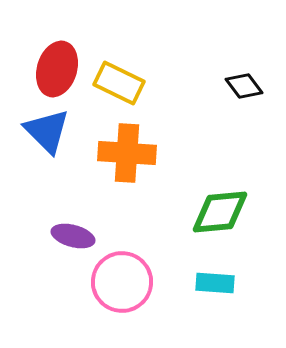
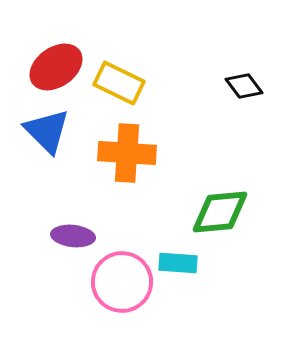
red ellipse: moved 1 px left, 2 px up; rotated 38 degrees clockwise
purple ellipse: rotated 9 degrees counterclockwise
cyan rectangle: moved 37 px left, 20 px up
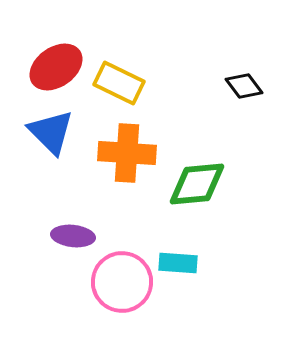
blue triangle: moved 4 px right, 1 px down
green diamond: moved 23 px left, 28 px up
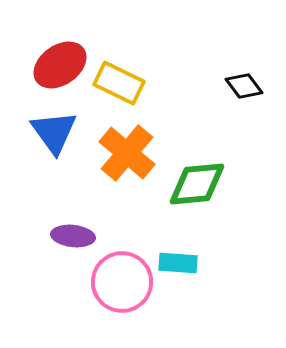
red ellipse: moved 4 px right, 2 px up
blue triangle: moved 3 px right; rotated 9 degrees clockwise
orange cross: rotated 36 degrees clockwise
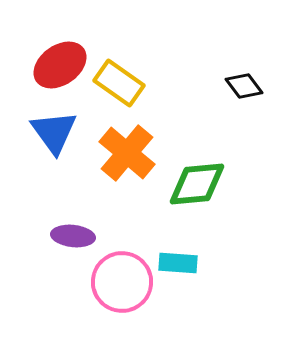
yellow rectangle: rotated 9 degrees clockwise
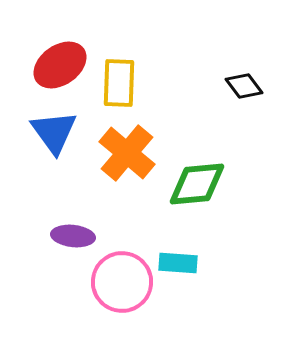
yellow rectangle: rotated 57 degrees clockwise
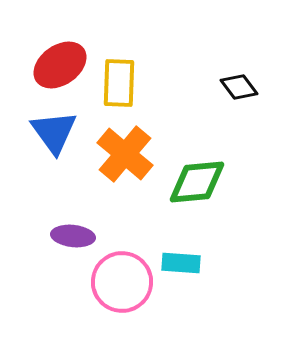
black diamond: moved 5 px left, 1 px down
orange cross: moved 2 px left, 1 px down
green diamond: moved 2 px up
cyan rectangle: moved 3 px right
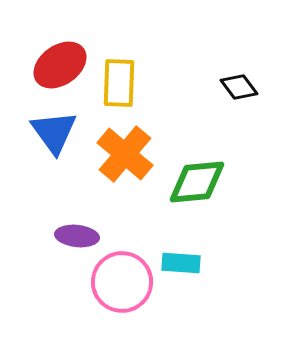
purple ellipse: moved 4 px right
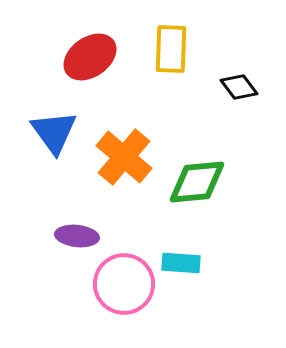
red ellipse: moved 30 px right, 8 px up
yellow rectangle: moved 52 px right, 34 px up
orange cross: moved 1 px left, 3 px down
pink circle: moved 2 px right, 2 px down
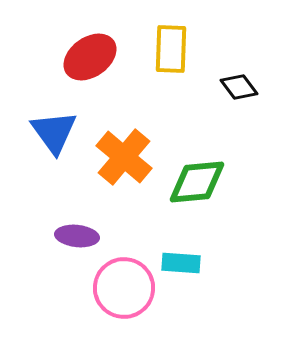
pink circle: moved 4 px down
